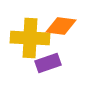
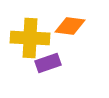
orange diamond: moved 9 px right
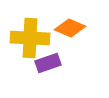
orange diamond: moved 2 px down; rotated 16 degrees clockwise
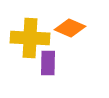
purple rectangle: rotated 70 degrees counterclockwise
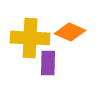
orange diamond: moved 4 px down
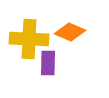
yellow cross: moved 1 px left, 1 px down
